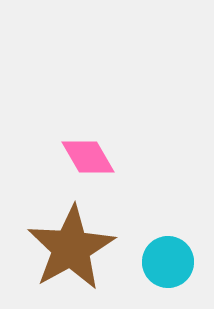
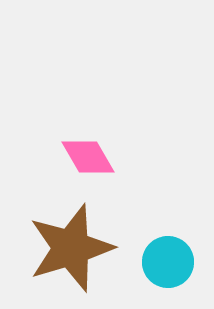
brown star: rotated 12 degrees clockwise
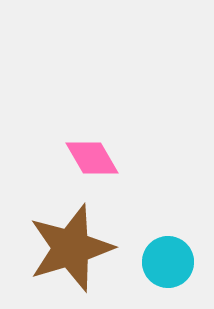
pink diamond: moved 4 px right, 1 px down
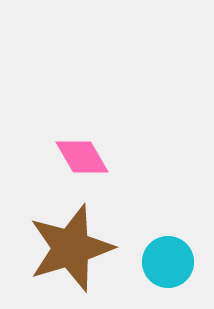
pink diamond: moved 10 px left, 1 px up
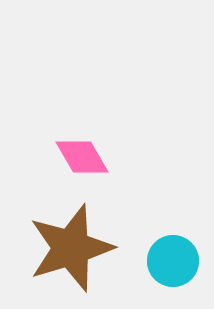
cyan circle: moved 5 px right, 1 px up
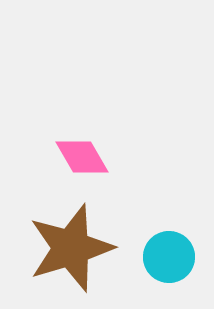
cyan circle: moved 4 px left, 4 px up
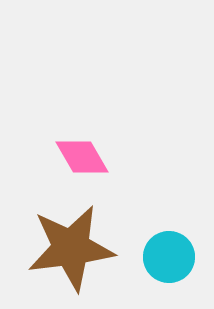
brown star: rotated 10 degrees clockwise
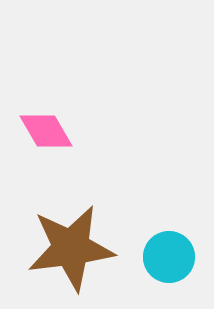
pink diamond: moved 36 px left, 26 px up
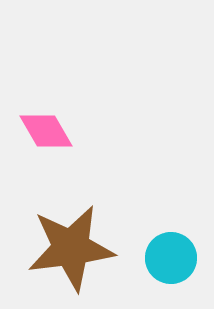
cyan circle: moved 2 px right, 1 px down
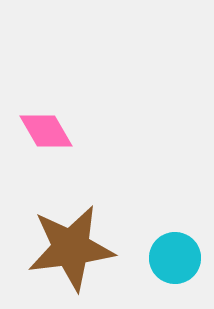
cyan circle: moved 4 px right
